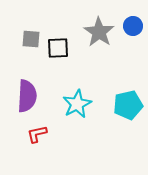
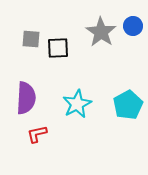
gray star: moved 2 px right
purple semicircle: moved 1 px left, 2 px down
cyan pentagon: rotated 16 degrees counterclockwise
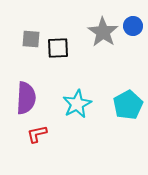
gray star: moved 2 px right
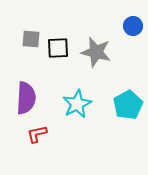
gray star: moved 7 px left, 20 px down; rotated 20 degrees counterclockwise
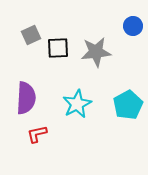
gray square: moved 4 px up; rotated 30 degrees counterclockwise
gray star: rotated 20 degrees counterclockwise
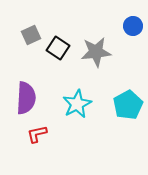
black square: rotated 35 degrees clockwise
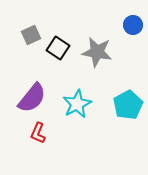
blue circle: moved 1 px up
gray star: moved 1 px right; rotated 16 degrees clockwise
purple semicircle: moved 6 px right; rotated 36 degrees clockwise
red L-shape: moved 1 px right, 1 px up; rotated 55 degrees counterclockwise
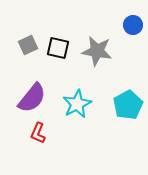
gray square: moved 3 px left, 10 px down
black square: rotated 20 degrees counterclockwise
gray star: moved 1 px up
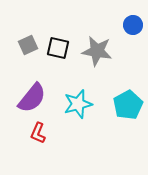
cyan star: moved 1 px right; rotated 12 degrees clockwise
